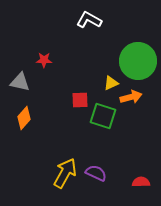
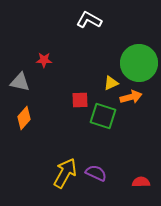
green circle: moved 1 px right, 2 px down
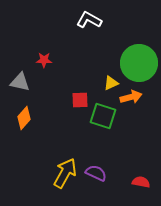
red semicircle: rotated 12 degrees clockwise
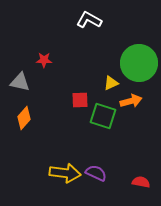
orange arrow: moved 4 px down
yellow arrow: rotated 68 degrees clockwise
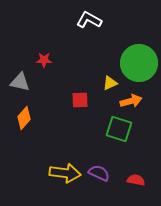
yellow triangle: moved 1 px left
green square: moved 16 px right, 13 px down
purple semicircle: moved 3 px right
red semicircle: moved 5 px left, 2 px up
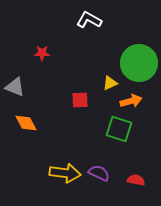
red star: moved 2 px left, 7 px up
gray triangle: moved 5 px left, 5 px down; rotated 10 degrees clockwise
orange diamond: moved 2 px right, 5 px down; rotated 70 degrees counterclockwise
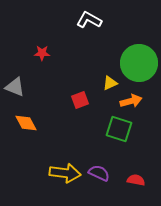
red square: rotated 18 degrees counterclockwise
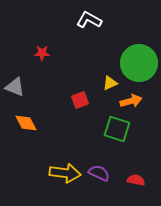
green square: moved 2 px left
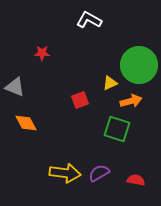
green circle: moved 2 px down
purple semicircle: rotated 55 degrees counterclockwise
